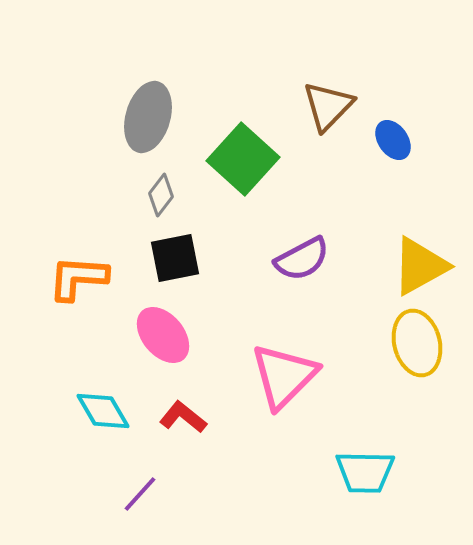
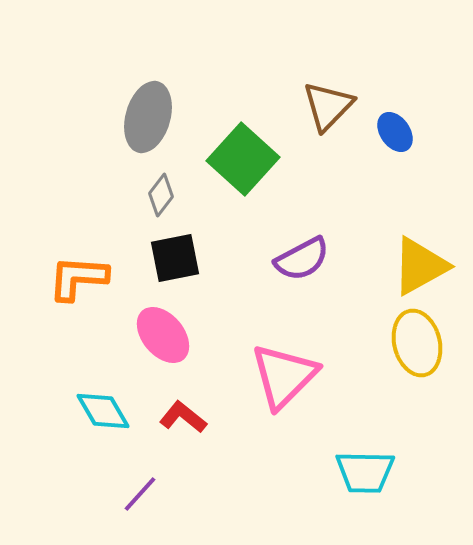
blue ellipse: moved 2 px right, 8 px up
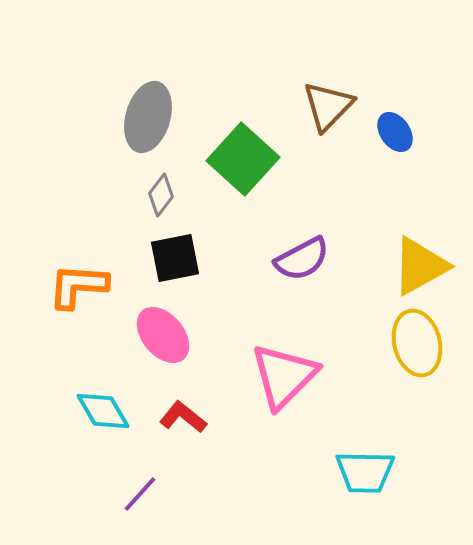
orange L-shape: moved 8 px down
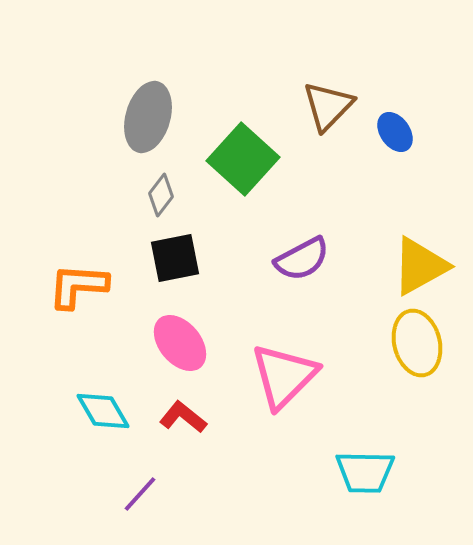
pink ellipse: moved 17 px right, 8 px down
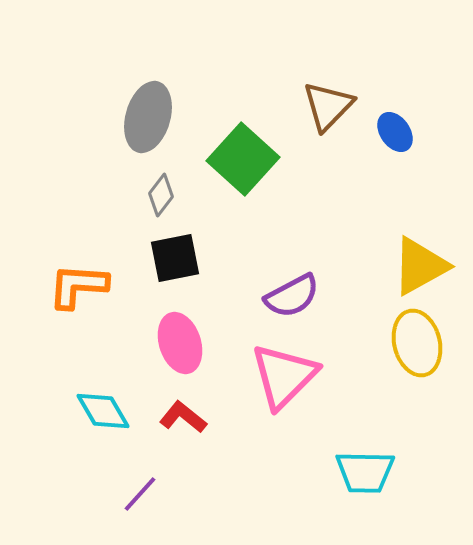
purple semicircle: moved 10 px left, 37 px down
pink ellipse: rotated 22 degrees clockwise
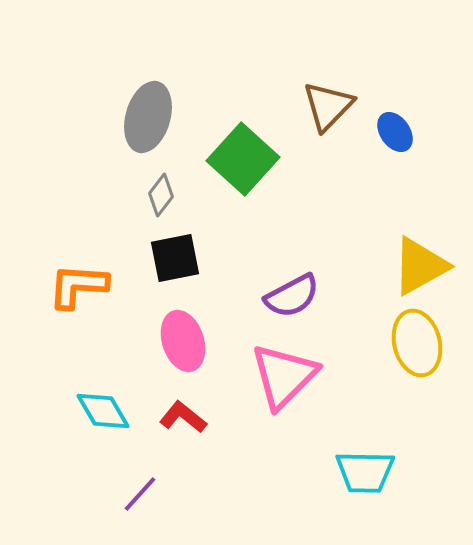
pink ellipse: moved 3 px right, 2 px up
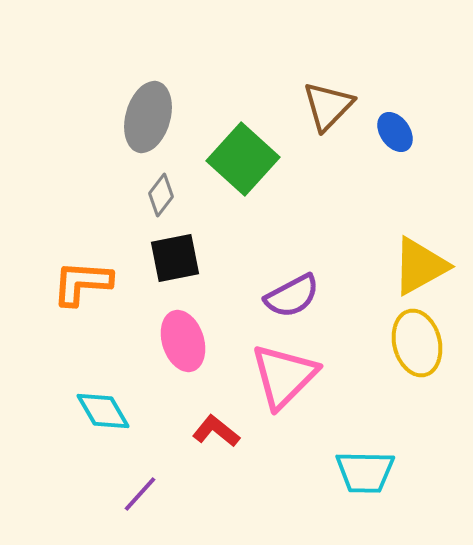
orange L-shape: moved 4 px right, 3 px up
red L-shape: moved 33 px right, 14 px down
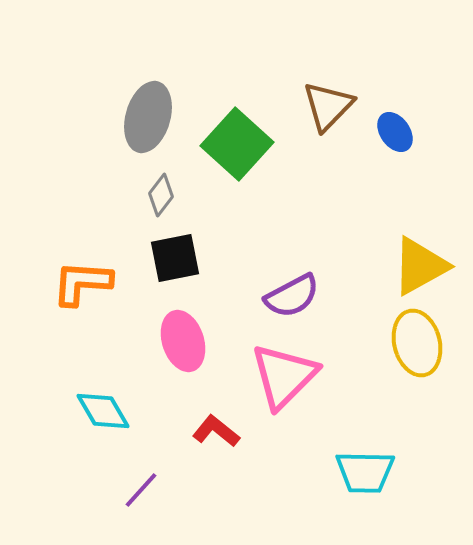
green square: moved 6 px left, 15 px up
purple line: moved 1 px right, 4 px up
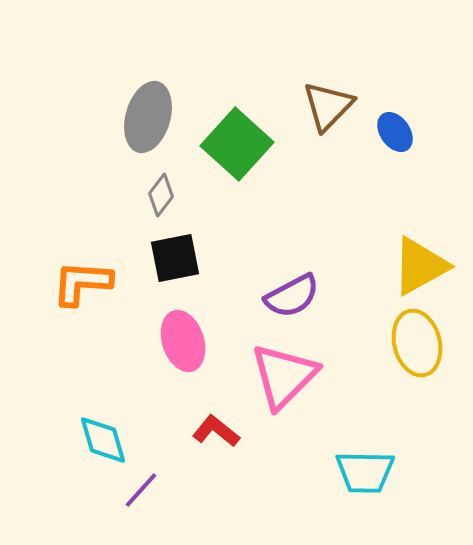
cyan diamond: moved 29 px down; rotated 14 degrees clockwise
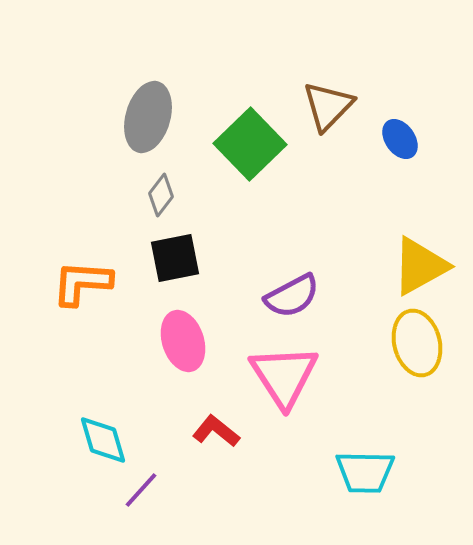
blue ellipse: moved 5 px right, 7 px down
green square: moved 13 px right; rotated 4 degrees clockwise
pink triangle: rotated 18 degrees counterclockwise
